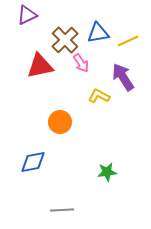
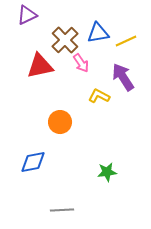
yellow line: moved 2 px left
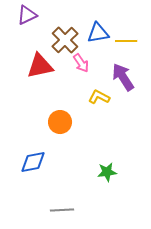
yellow line: rotated 25 degrees clockwise
yellow L-shape: moved 1 px down
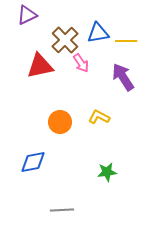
yellow L-shape: moved 20 px down
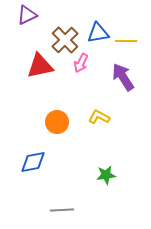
pink arrow: rotated 60 degrees clockwise
orange circle: moved 3 px left
green star: moved 1 px left, 3 px down
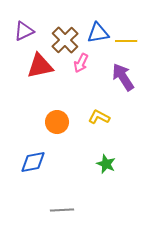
purple triangle: moved 3 px left, 16 px down
green star: moved 11 px up; rotated 30 degrees clockwise
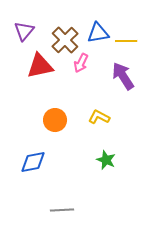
purple triangle: rotated 25 degrees counterclockwise
purple arrow: moved 1 px up
orange circle: moved 2 px left, 2 px up
green star: moved 4 px up
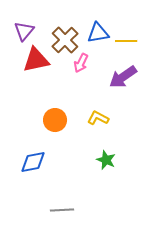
red triangle: moved 4 px left, 6 px up
purple arrow: moved 1 px down; rotated 92 degrees counterclockwise
yellow L-shape: moved 1 px left, 1 px down
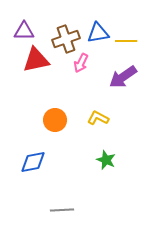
purple triangle: rotated 50 degrees clockwise
brown cross: moved 1 px right, 1 px up; rotated 24 degrees clockwise
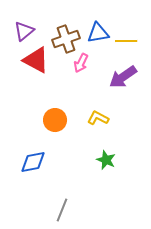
purple triangle: rotated 40 degrees counterclockwise
red triangle: rotated 40 degrees clockwise
gray line: rotated 65 degrees counterclockwise
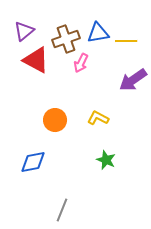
purple arrow: moved 10 px right, 3 px down
